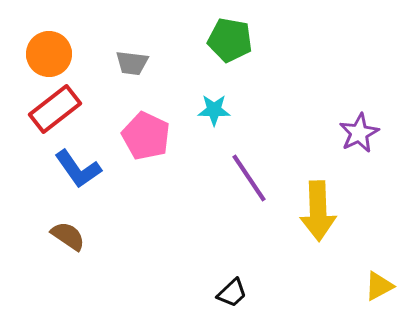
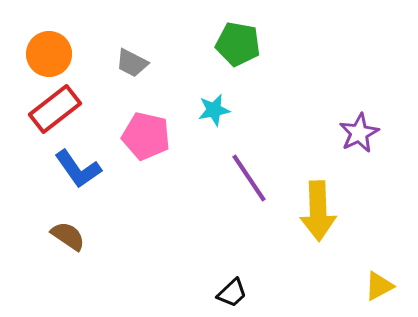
green pentagon: moved 8 px right, 4 px down
gray trapezoid: rotated 20 degrees clockwise
cyan star: rotated 12 degrees counterclockwise
pink pentagon: rotated 12 degrees counterclockwise
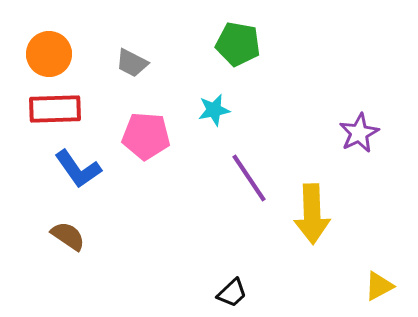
red rectangle: rotated 36 degrees clockwise
pink pentagon: rotated 9 degrees counterclockwise
yellow arrow: moved 6 px left, 3 px down
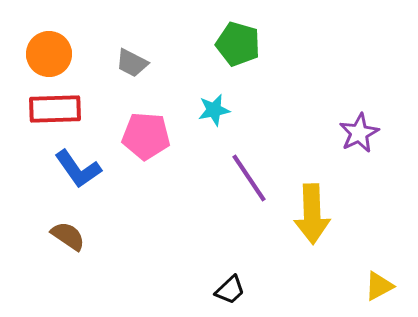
green pentagon: rotated 6 degrees clockwise
black trapezoid: moved 2 px left, 3 px up
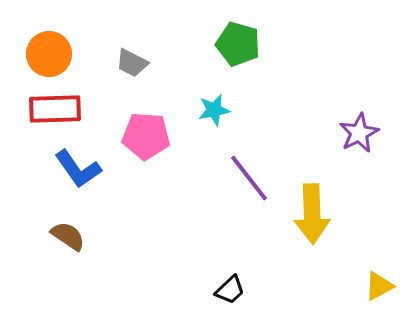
purple line: rotated 4 degrees counterclockwise
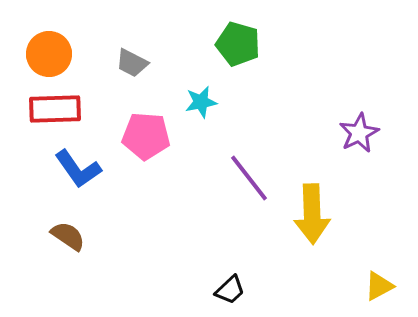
cyan star: moved 13 px left, 8 px up
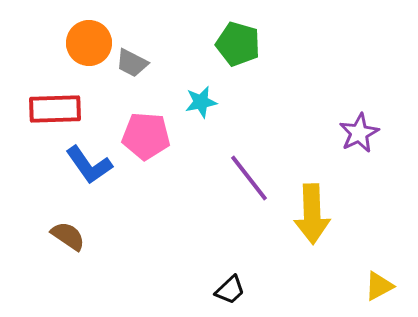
orange circle: moved 40 px right, 11 px up
blue L-shape: moved 11 px right, 4 px up
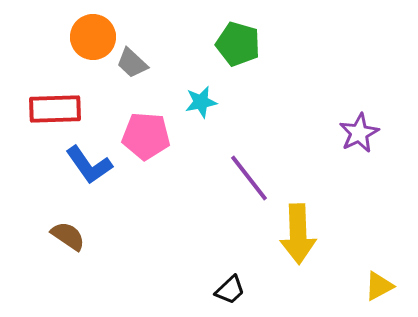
orange circle: moved 4 px right, 6 px up
gray trapezoid: rotated 16 degrees clockwise
yellow arrow: moved 14 px left, 20 px down
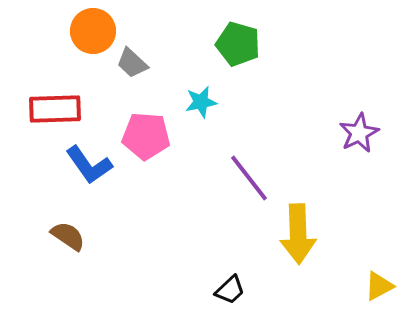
orange circle: moved 6 px up
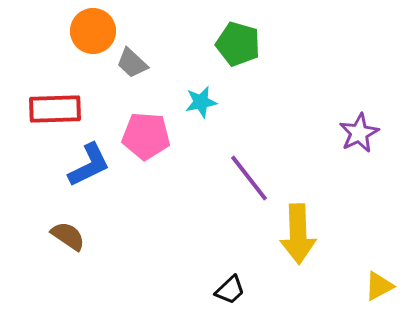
blue L-shape: rotated 81 degrees counterclockwise
